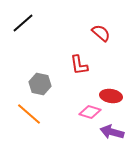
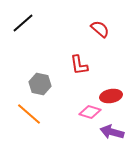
red semicircle: moved 1 px left, 4 px up
red ellipse: rotated 20 degrees counterclockwise
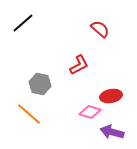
red L-shape: rotated 110 degrees counterclockwise
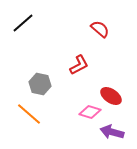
red ellipse: rotated 45 degrees clockwise
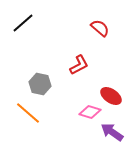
red semicircle: moved 1 px up
orange line: moved 1 px left, 1 px up
purple arrow: rotated 20 degrees clockwise
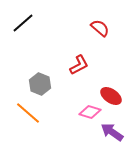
gray hexagon: rotated 10 degrees clockwise
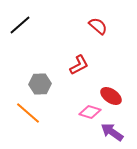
black line: moved 3 px left, 2 px down
red semicircle: moved 2 px left, 2 px up
gray hexagon: rotated 25 degrees counterclockwise
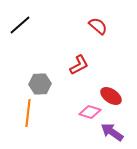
orange line: rotated 56 degrees clockwise
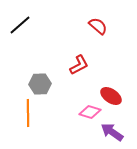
orange line: rotated 8 degrees counterclockwise
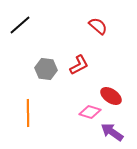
gray hexagon: moved 6 px right, 15 px up; rotated 10 degrees clockwise
